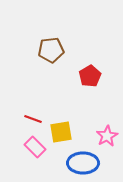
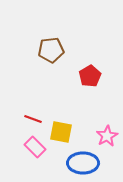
yellow square: rotated 20 degrees clockwise
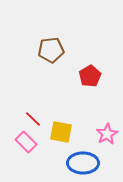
red line: rotated 24 degrees clockwise
pink star: moved 2 px up
pink rectangle: moved 9 px left, 5 px up
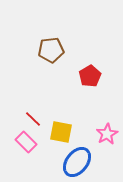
blue ellipse: moved 6 px left, 1 px up; rotated 52 degrees counterclockwise
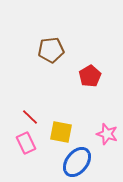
red line: moved 3 px left, 2 px up
pink star: rotated 25 degrees counterclockwise
pink rectangle: moved 1 px down; rotated 20 degrees clockwise
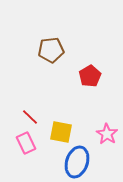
pink star: rotated 15 degrees clockwise
blue ellipse: rotated 20 degrees counterclockwise
